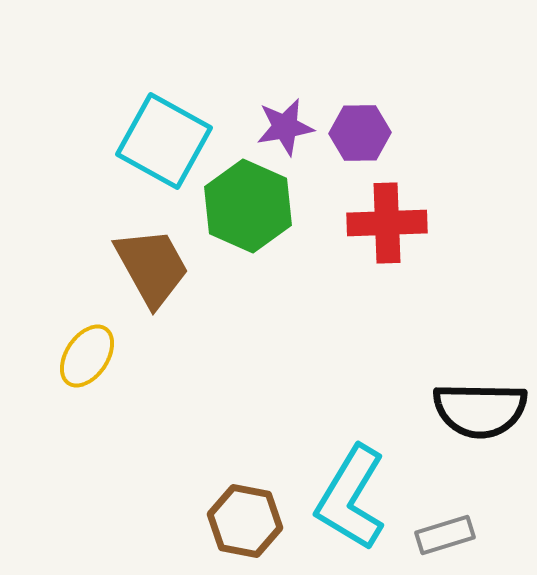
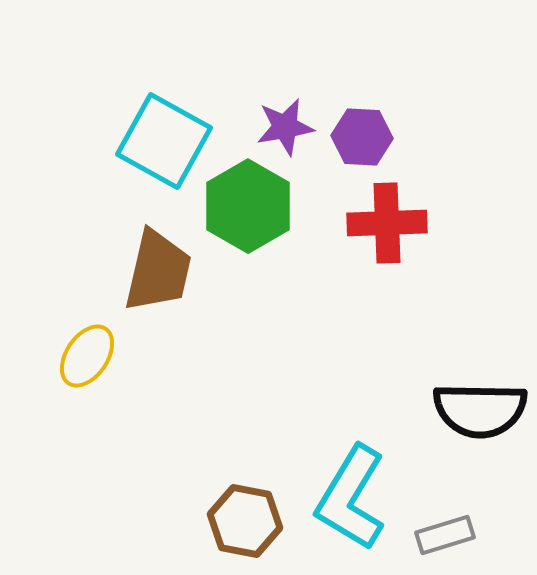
purple hexagon: moved 2 px right, 4 px down; rotated 4 degrees clockwise
green hexagon: rotated 6 degrees clockwise
brown trapezoid: moved 6 px right, 4 px down; rotated 42 degrees clockwise
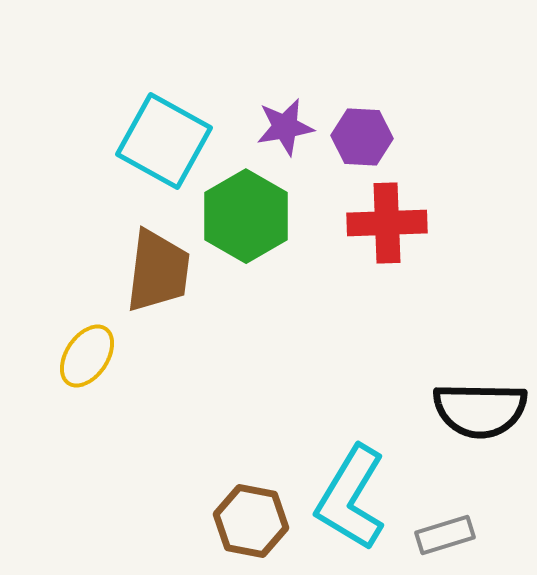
green hexagon: moved 2 px left, 10 px down
brown trapezoid: rotated 6 degrees counterclockwise
brown hexagon: moved 6 px right
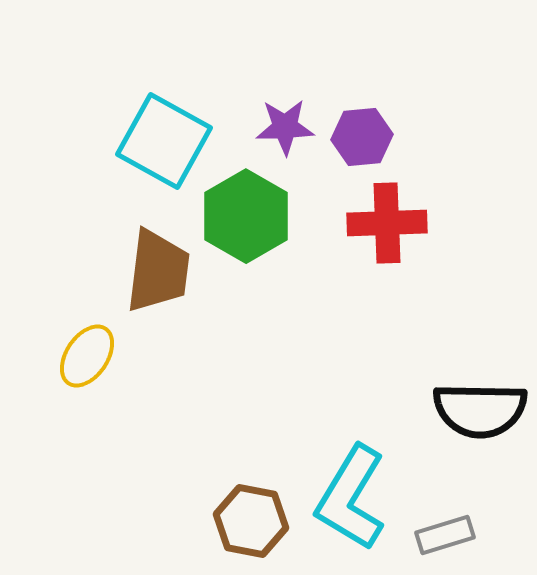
purple star: rotated 8 degrees clockwise
purple hexagon: rotated 8 degrees counterclockwise
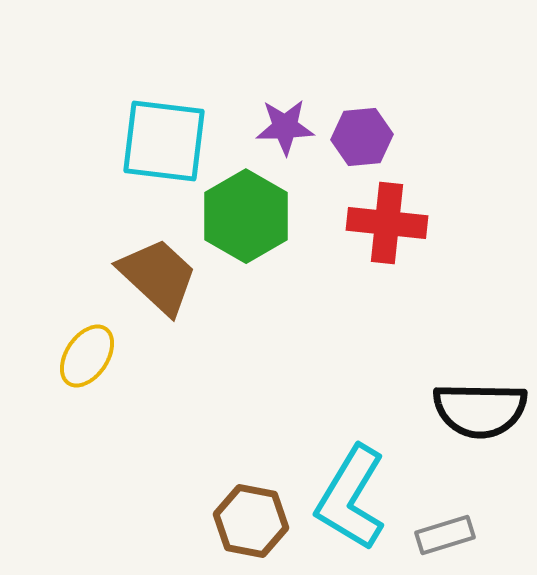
cyan square: rotated 22 degrees counterclockwise
red cross: rotated 8 degrees clockwise
brown trapezoid: moved 5 px down; rotated 54 degrees counterclockwise
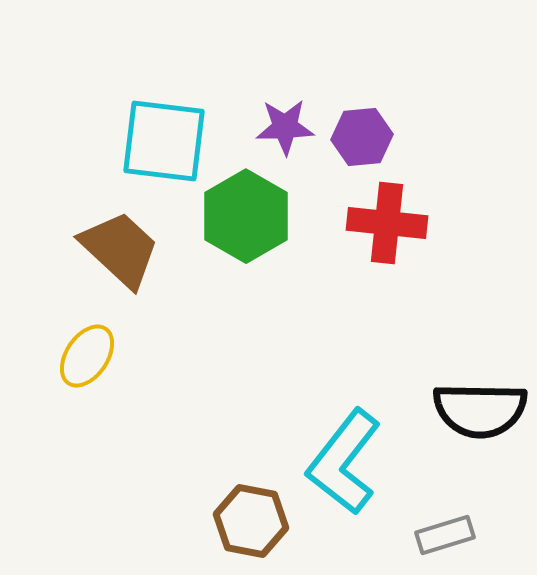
brown trapezoid: moved 38 px left, 27 px up
cyan L-shape: moved 7 px left, 36 px up; rotated 7 degrees clockwise
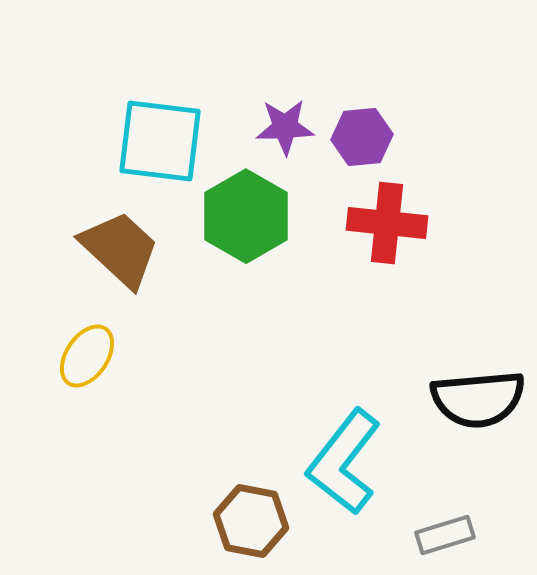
cyan square: moved 4 px left
black semicircle: moved 2 px left, 11 px up; rotated 6 degrees counterclockwise
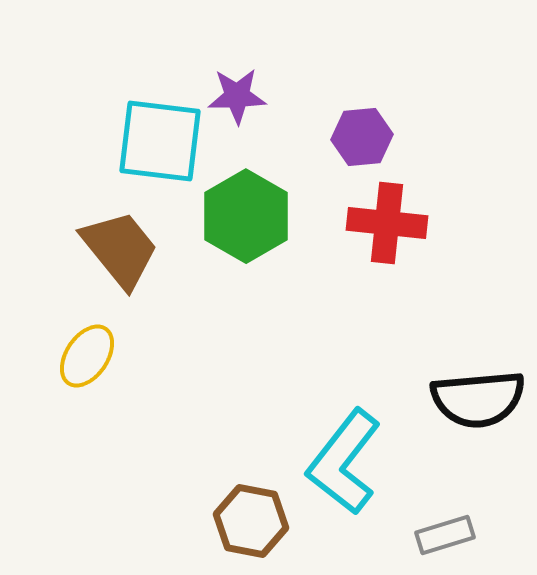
purple star: moved 48 px left, 31 px up
brown trapezoid: rotated 8 degrees clockwise
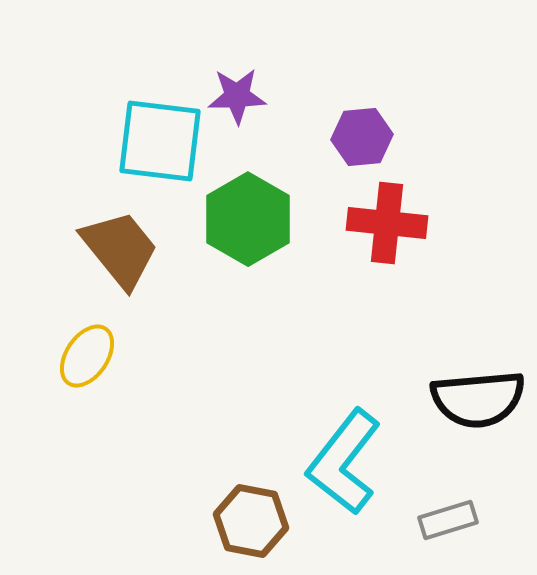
green hexagon: moved 2 px right, 3 px down
gray rectangle: moved 3 px right, 15 px up
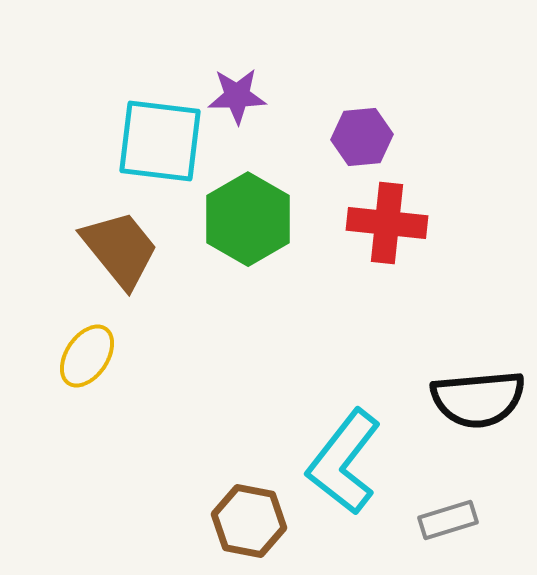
brown hexagon: moved 2 px left
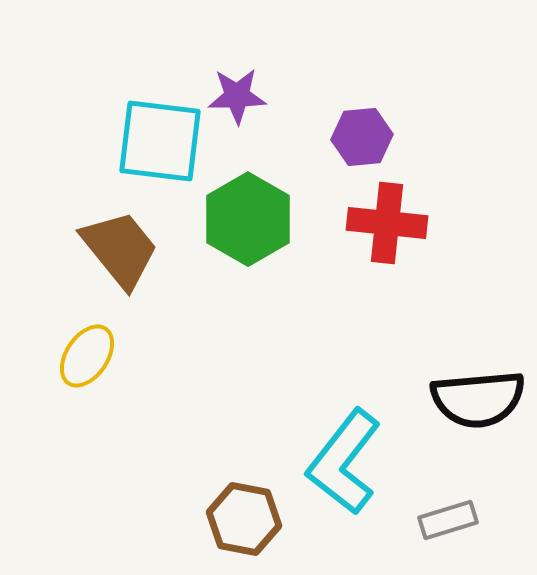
brown hexagon: moved 5 px left, 2 px up
